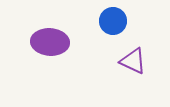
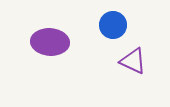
blue circle: moved 4 px down
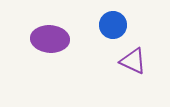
purple ellipse: moved 3 px up
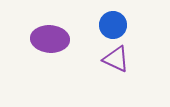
purple triangle: moved 17 px left, 2 px up
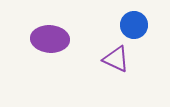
blue circle: moved 21 px right
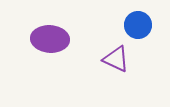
blue circle: moved 4 px right
